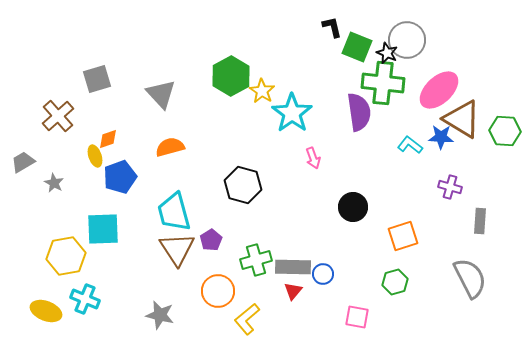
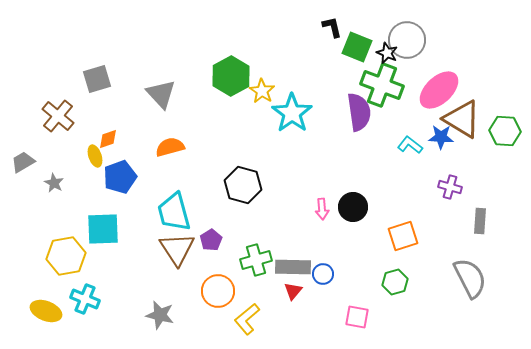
green cross at (383, 83): moved 1 px left, 2 px down; rotated 15 degrees clockwise
brown cross at (58, 116): rotated 8 degrees counterclockwise
pink arrow at (313, 158): moved 9 px right, 51 px down; rotated 15 degrees clockwise
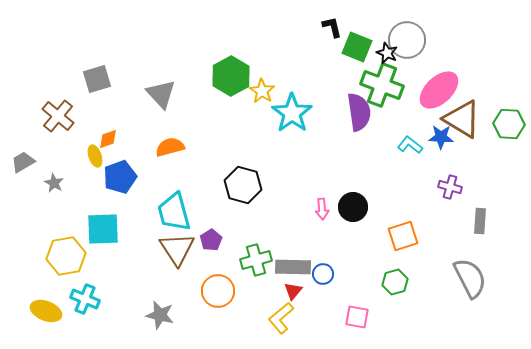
green hexagon at (505, 131): moved 4 px right, 7 px up
yellow L-shape at (247, 319): moved 34 px right, 1 px up
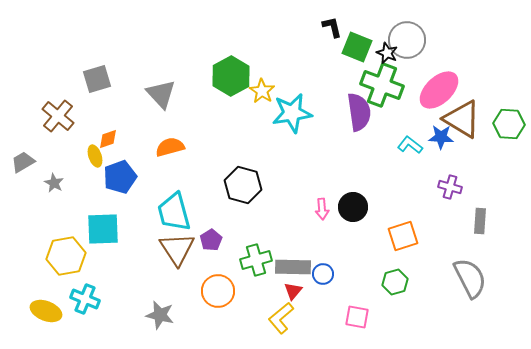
cyan star at (292, 113): rotated 27 degrees clockwise
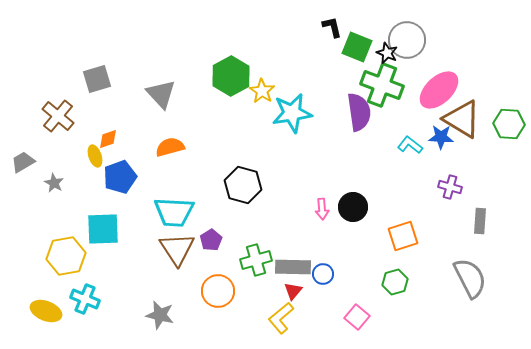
cyan trapezoid at (174, 212): rotated 72 degrees counterclockwise
pink square at (357, 317): rotated 30 degrees clockwise
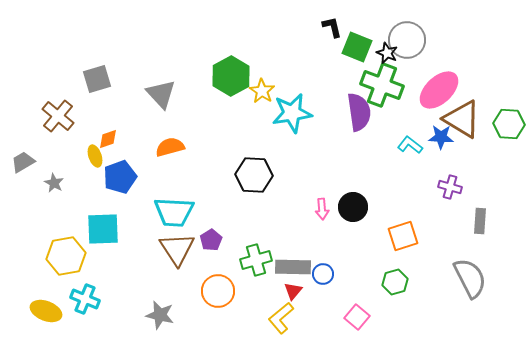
black hexagon at (243, 185): moved 11 px right, 10 px up; rotated 12 degrees counterclockwise
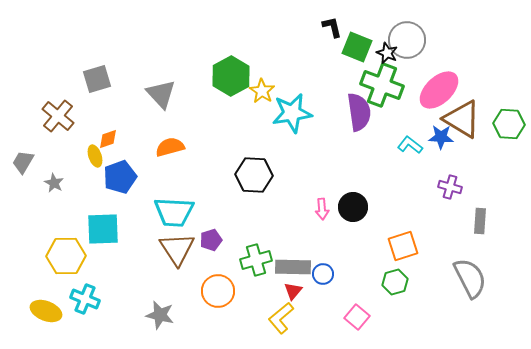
gray trapezoid at (23, 162): rotated 30 degrees counterclockwise
orange square at (403, 236): moved 10 px down
purple pentagon at (211, 240): rotated 15 degrees clockwise
yellow hexagon at (66, 256): rotated 9 degrees clockwise
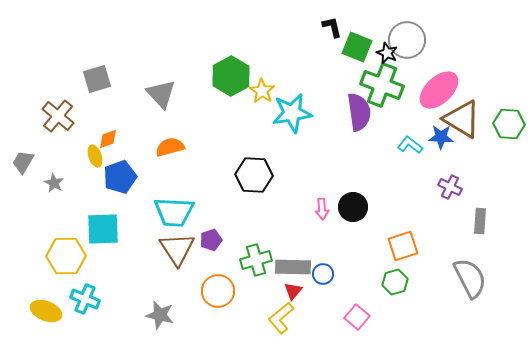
purple cross at (450, 187): rotated 10 degrees clockwise
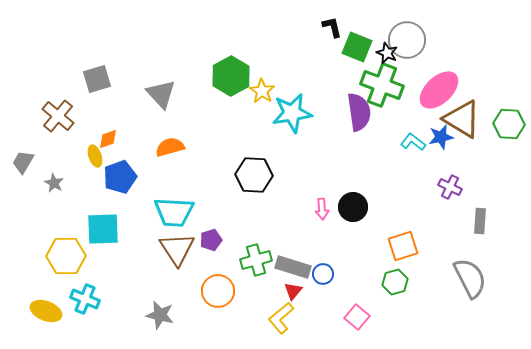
blue star at (441, 137): rotated 15 degrees counterclockwise
cyan L-shape at (410, 145): moved 3 px right, 3 px up
gray rectangle at (293, 267): rotated 16 degrees clockwise
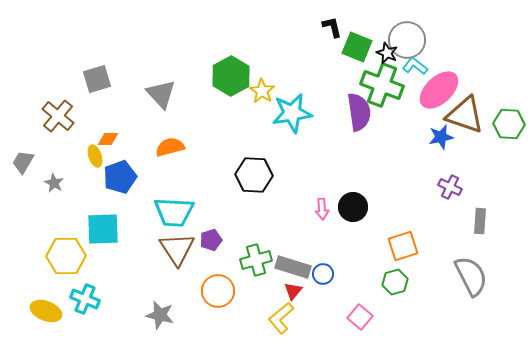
brown triangle at (462, 119): moved 3 px right, 4 px up; rotated 12 degrees counterclockwise
orange diamond at (108, 139): rotated 20 degrees clockwise
cyan L-shape at (413, 142): moved 2 px right, 76 px up
gray semicircle at (470, 278): moved 1 px right, 2 px up
pink square at (357, 317): moved 3 px right
